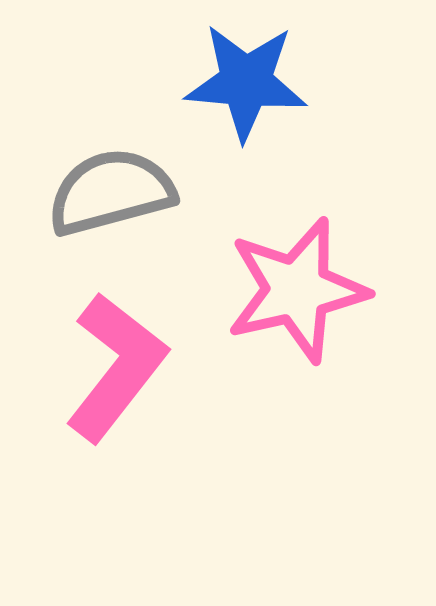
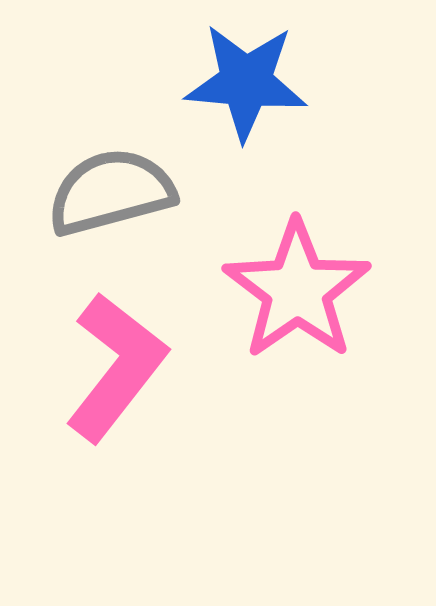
pink star: rotated 22 degrees counterclockwise
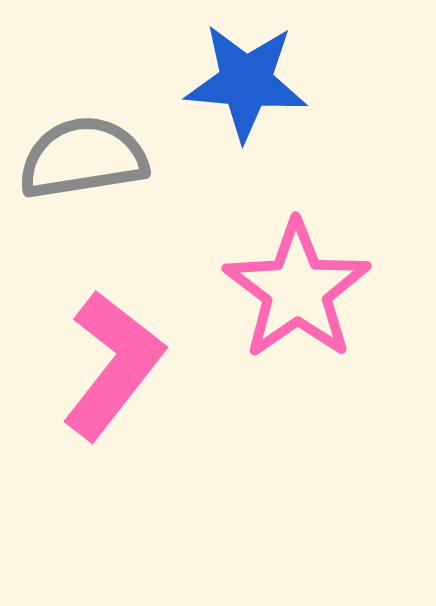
gray semicircle: moved 28 px left, 34 px up; rotated 6 degrees clockwise
pink L-shape: moved 3 px left, 2 px up
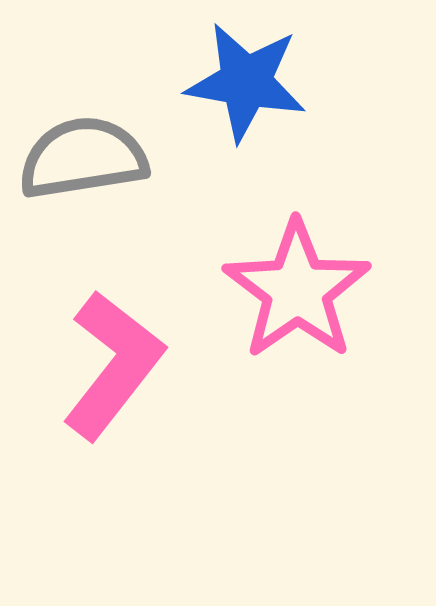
blue star: rotated 5 degrees clockwise
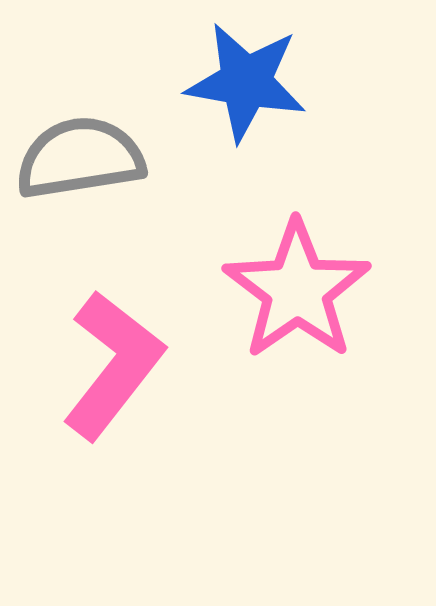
gray semicircle: moved 3 px left
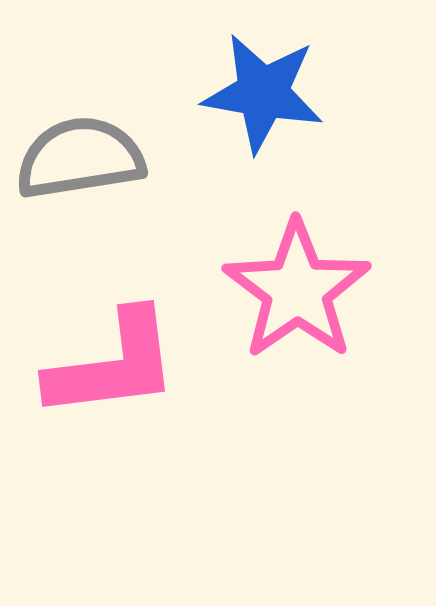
blue star: moved 17 px right, 11 px down
pink L-shape: rotated 45 degrees clockwise
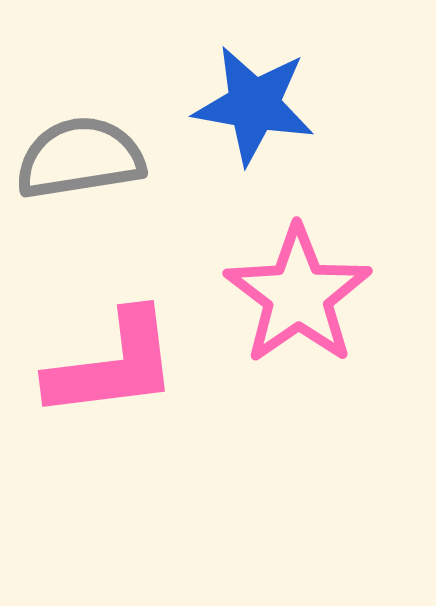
blue star: moved 9 px left, 12 px down
pink star: moved 1 px right, 5 px down
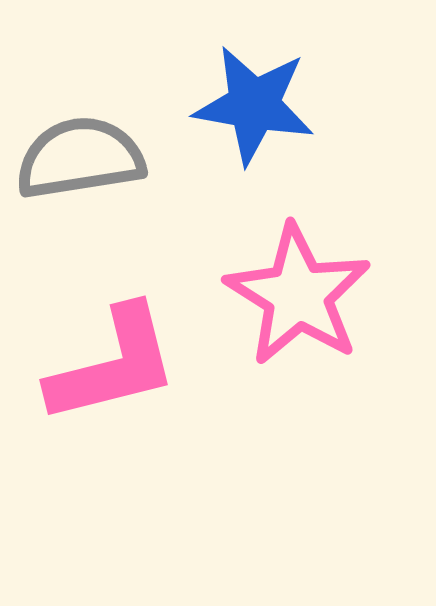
pink star: rotated 5 degrees counterclockwise
pink L-shape: rotated 7 degrees counterclockwise
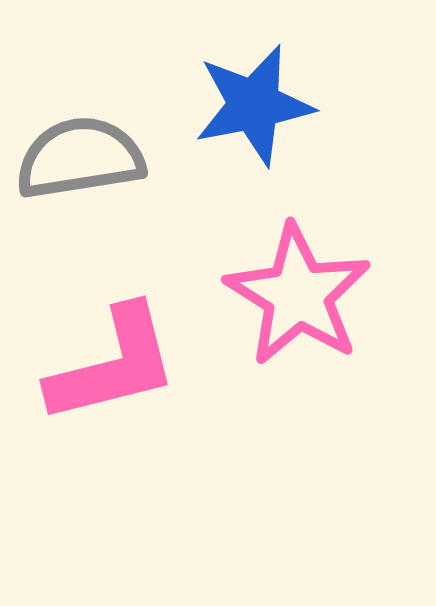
blue star: rotated 21 degrees counterclockwise
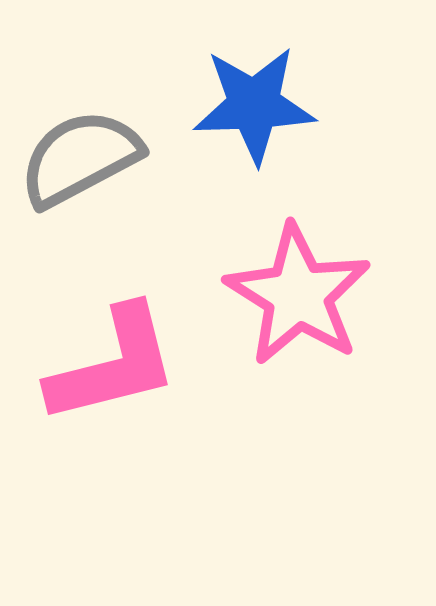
blue star: rotated 9 degrees clockwise
gray semicircle: rotated 19 degrees counterclockwise
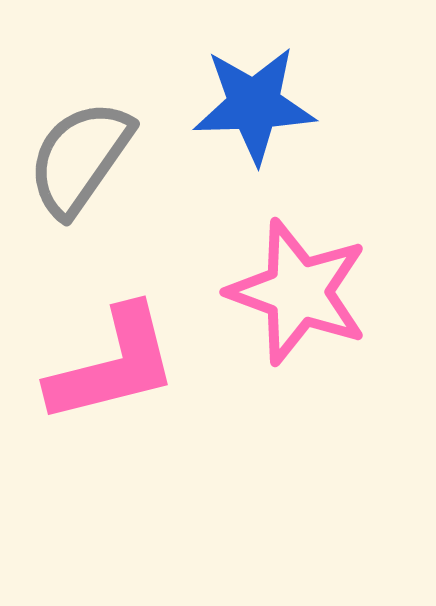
gray semicircle: rotated 27 degrees counterclockwise
pink star: moved 3 px up; rotated 12 degrees counterclockwise
